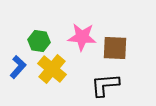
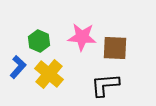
green hexagon: rotated 15 degrees clockwise
yellow cross: moved 3 px left, 5 px down
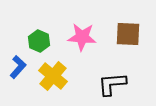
brown square: moved 13 px right, 14 px up
yellow cross: moved 4 px right, 2 px down
black L-shape: moved 7 px right, 1 px up
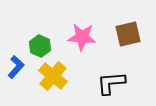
brown square: rotated 16 degrees counterclockwise
green hexagon: moved 1 px right, 5 px down
blue L-shape: moved 2 px left
black L-shape: moved 1 px left, 1 px up
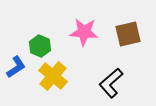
pink star: moved 2 px right, 5 px up
blue L-shape: rotated 15 degrees clockwise
black L-shape: rotated 36 degrees counterclockwise
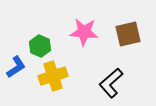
yellow cross: rotated 32 degrees clockwise
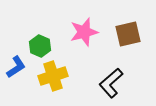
pink star: rotated 20 degrees counterclockwise
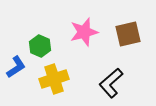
yellow cross: moved 1 px right, 3 px down
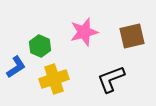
brown square: moved 4 px right, 2 px down
black L-shape: moved 4 px up; rotated 20 degrees clockwise
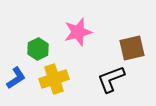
pink star: moved 6 px left
brown square: moved 12 px down
green hexagon: moved 2 px left, 3 px down; rotated 10 degrees clockwise
blue L-shape: moved 11 px down
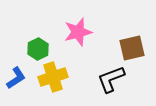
yellow cross: moved 1 px left, 2 px up
